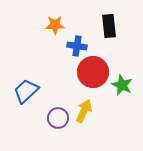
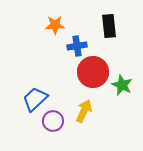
blue cross: rotated 18 degrees counterclockwise
blue trapezoid: moved 9 px right, 8 px down
purple circle: moved 5 px left, 3 px down
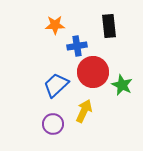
blue trapezoid: moved 21 px right, 14 px up
purple circle: moved 3 px down
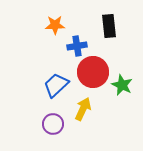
yellow arrow: moved 1 px left, 2 px up
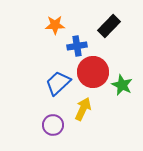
black rectangle: rotated 50 degrees clockwise
blue trapezoid: moved 2 px right, 2 px up
purple circle: moved 1 px down
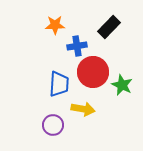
black rectangle: moved 1 px down
blue trapezoid: moved 1 px right, 1 px down; rotated 136 degrees clockwise
yellow arrow: rotated 75 degrees clockwise
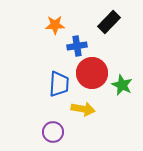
black rectangle: moved 5 px up
red circle: moved 1 px left, 1 px down
purple circle: moved 7 px down
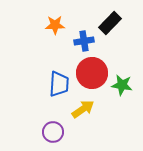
black rectangle: moved 1 px right, 1 px down
blue cross: moved 7 px right, 5 px up
green star: rotated 15 degrees counterclockwise
yellow arrow: rotated 45 degrees counterclockwise
